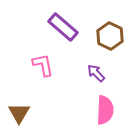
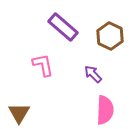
purple arrow: moved 3 px left, 1 px down
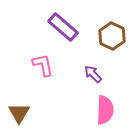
brown hexagon: moved 2 px right
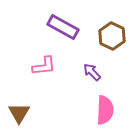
purple rectangle: rotated 12 degrees counterclockwise
pink L-shape: moved 1 px right, 1 px down; rotated 95 degrees clockwise
purple arrow: moved 1 px left, 2 px up
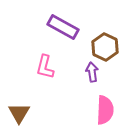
brown hexagon: moved 7 px left, 11 px down
pink L-shape: moved 1 px right, 1 px down; rotated 110 degrees clockwise
purple arrow: rotated 36 degrees clockwise
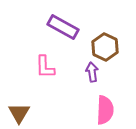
pink L-shape: rotated 15 degrees counterclockwise
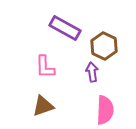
purple rectangle: moved 2 px right, 1 px down
brown hexagon: moved 1 px left, 1 px up
brown triangle: moved 24 px right, 7 px up; rotated 40 degrees clockwise
